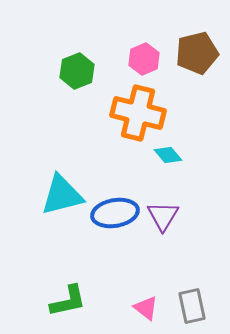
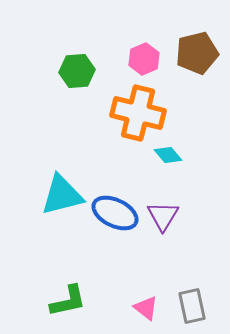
green hexagon: rotated 16 degrees clockwise
blue ellipse: rotated 36 degrees clockwise
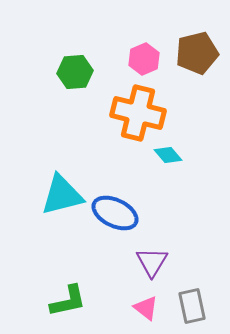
green hexagon: moved 2 px left, 1 px down
purple triangle: moved 11 px left, 46 px down
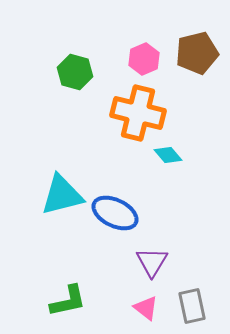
green hexagon: rotated 20 degrees clockwise
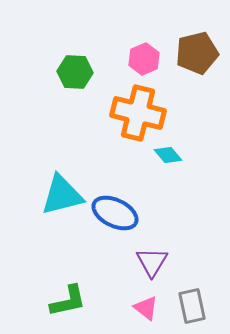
green hexagon: rotated 12 degrees counterclockwise
